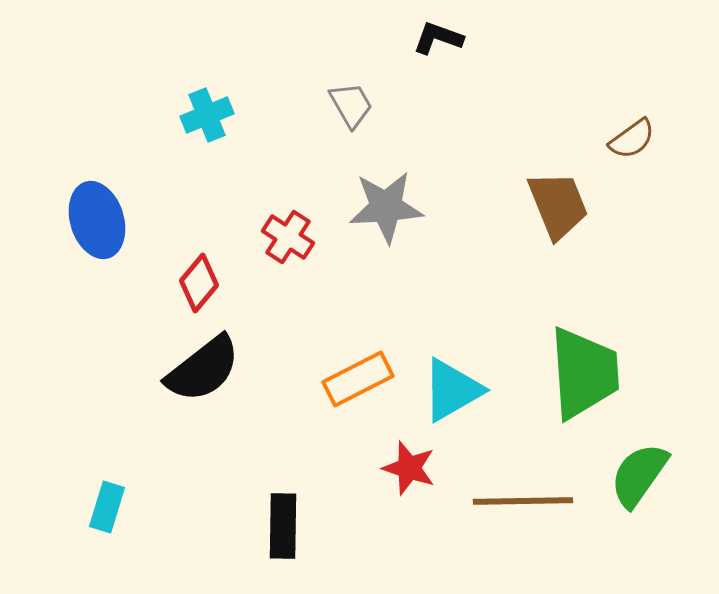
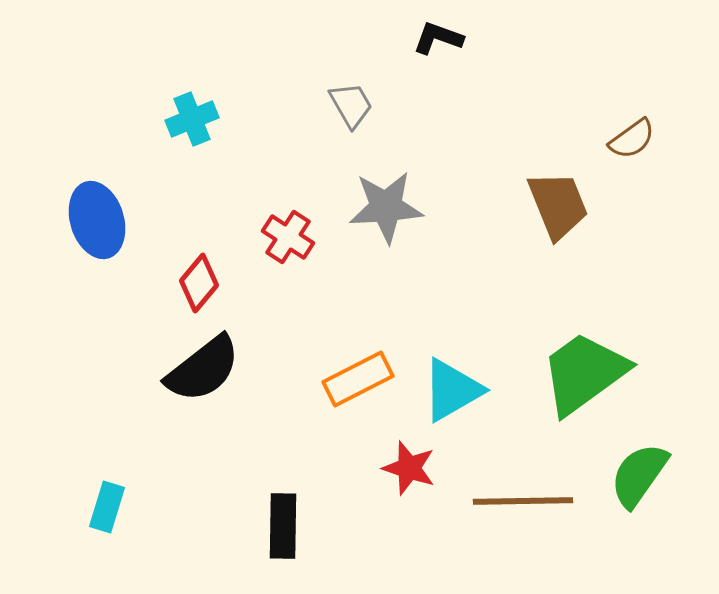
cyan cross: moved 15 px left, 4 px down
green trapezoid: rotated 122 degrees counterclockwise
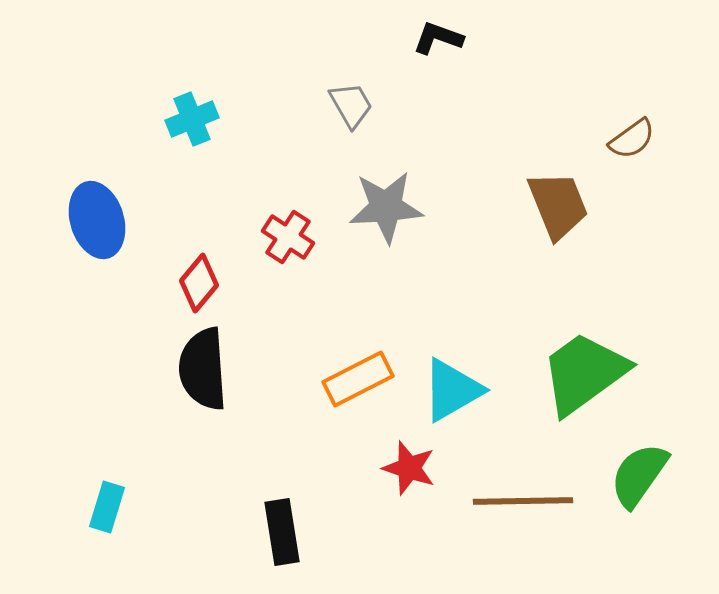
black semicircle: rotated 124 degrees clockwise
black rectangle: moved 1 px left, 6 px down; rotated 10 degrees counterclockwise
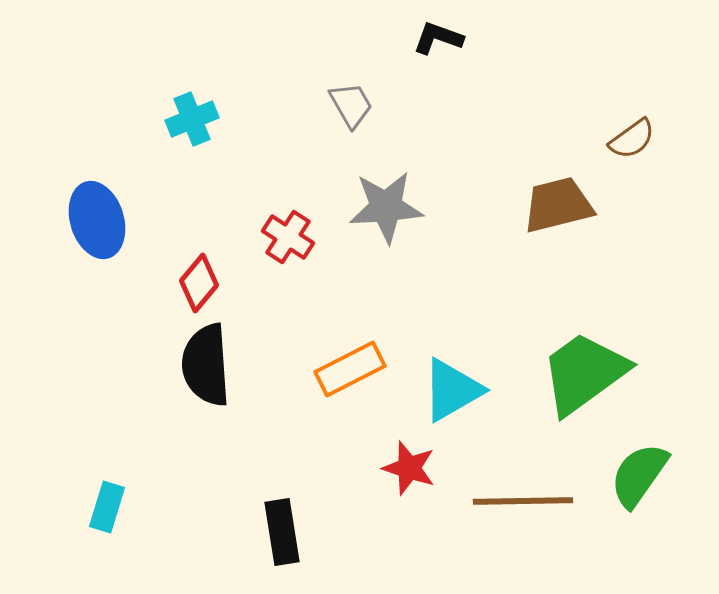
brown trapezoid: rotated 82 degrees counterclockwise
black semicircle: moved 3 px right, 4 px up
orange rectangle: moved 8 px left, 10 px up
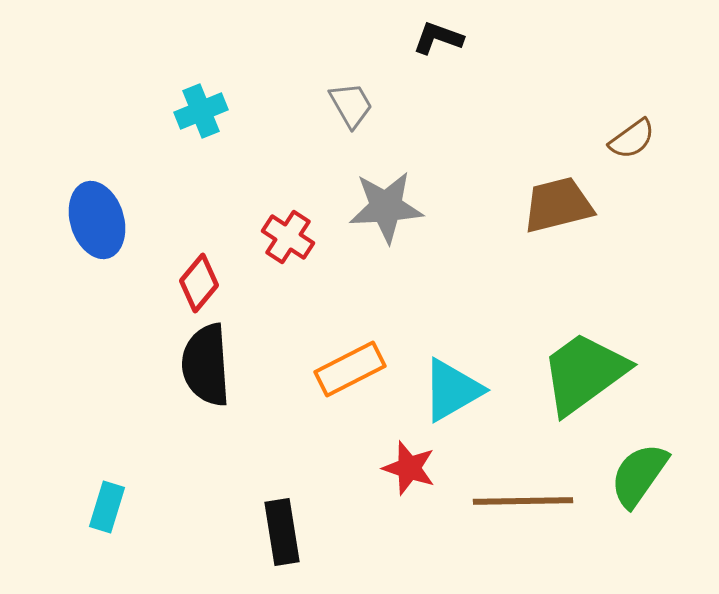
cyan cross: moved 9 px right, 8 px up
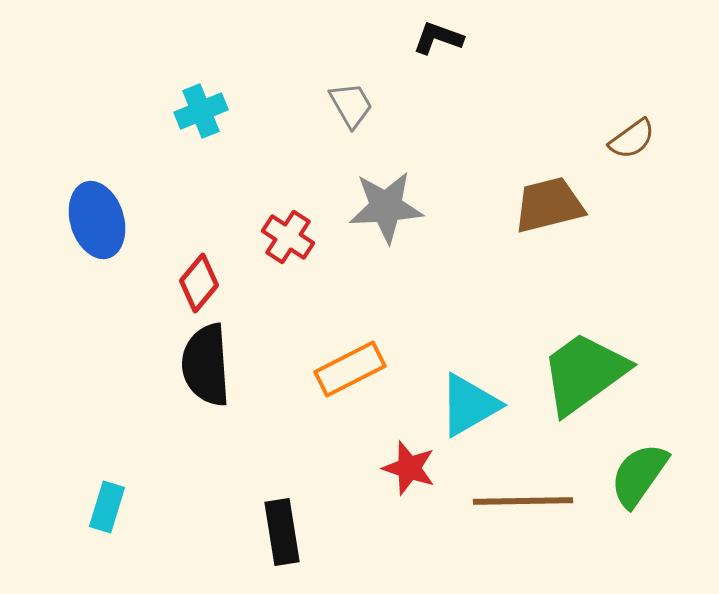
brown trapezoid: moved 9 px left
cyan triangle: moved 17 px right, 15 px down
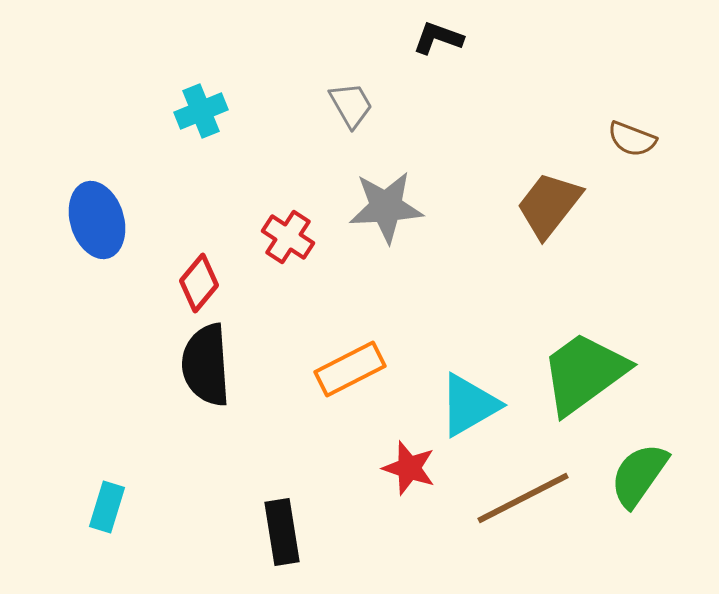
brown semicircle: rotated 57 degrees clockwise
brown trapezoid: rotated 38 degrees counterclockwise
brown line: moved 3 px up; rotated 26 degrees counterclockwise
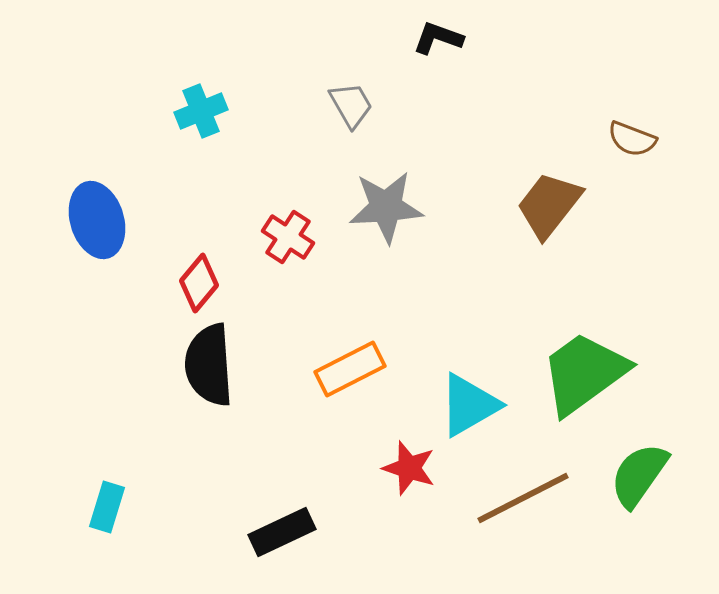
black semicircle: moved 3 px right
black rectangle: rotated 74 degrees clockwise
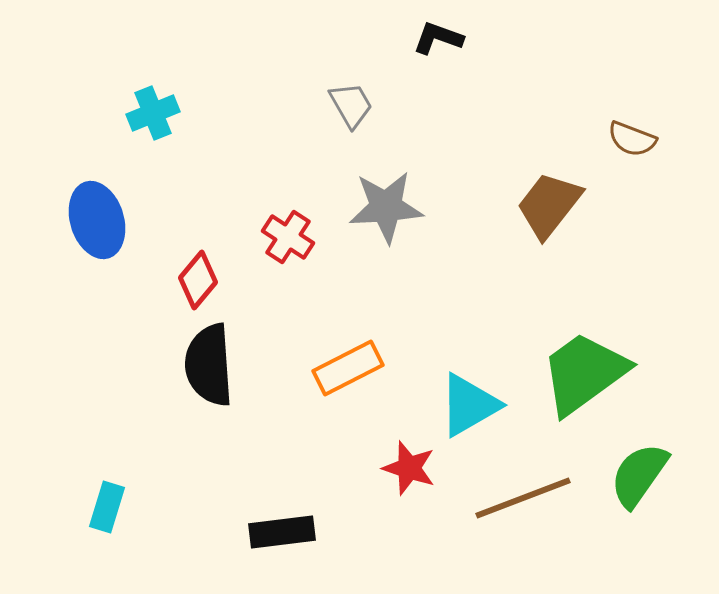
cyan cross: moved 48 px left, 2 px down
red diamond: moved 1 px left, 3 px up
orange rectangle: moved 2 px left, 1 px up
brown line: rotated 6 degrees clockwise
black rectangle: rotated 18 degrees clockwise
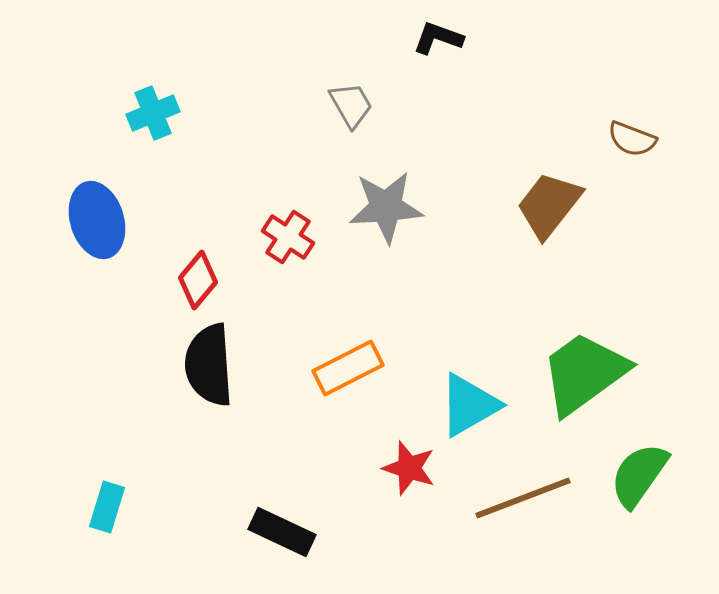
black rectangle: rotated 32 degrees clockwise
